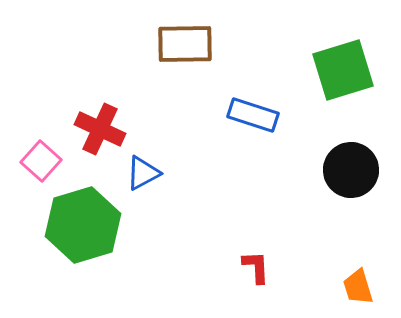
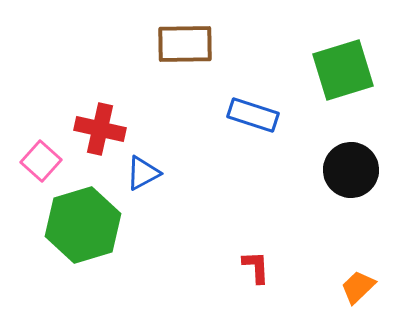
red cross: rotated 12 degrees counterclockwise
orange trapezoid: rotated 63 degrees clockwise
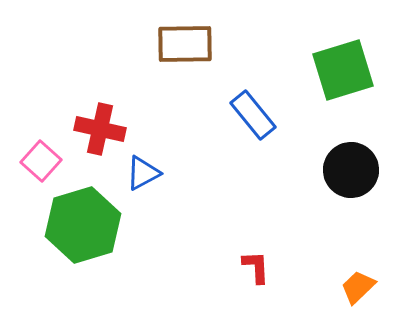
blue rectangle: rotated 33 degrees clockwise
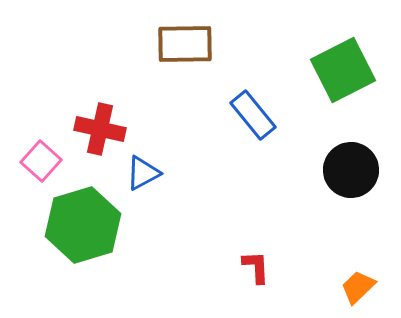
green square: rotated 10 degrees counterclockwise
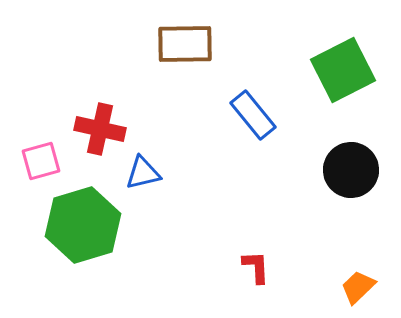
pink square: rotated 33 degrees clockwise
blue triangle: rotated 15 degrees clockwise
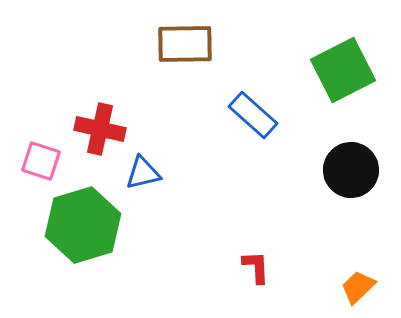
blue rectangle: rotated 9 degrees counterclockwise
pink square: rotated 33 degrees clockwise
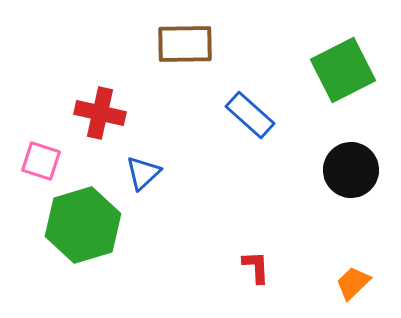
blue rectangle: moved 3 px left
red cross: moved 16 px up
blue triangle: rotated 30 degrees counterclockwise
orange trapezoid: moved 5 px left, 4 px up
